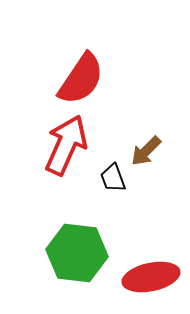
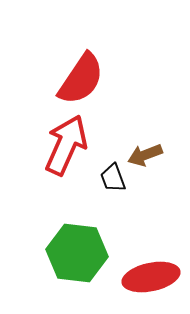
brown arrow: moved 1 px left, 4 px down; rotated 24 degrees clockwise
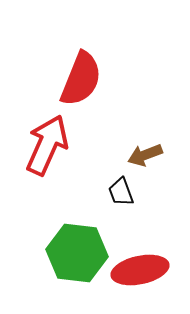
red semicircle: rotated 12 degrees counterclockwise
red arrow: moved 19 px left
black trapezoid: moved 8 px right, 14 px down
red ellipse: moved 11 px left, 7 px up
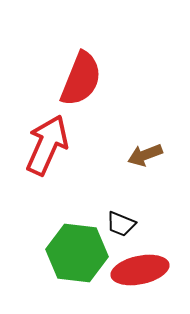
black trapezoid: moved 32 px down; rotated 48 degrees counterclockwise
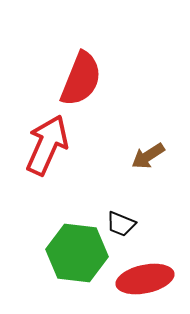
brown arrow: moved 3 px right, 1 px down; rotated 12 degrees counterclockwise
red ellipse: moved 5 px right, 9 px down
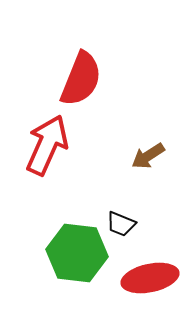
red ellipse: moved 5 px right, 1 px up
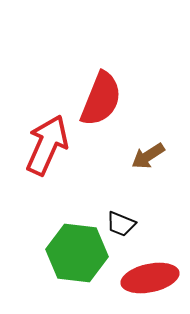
red semicircle: moved 20 px right, 20 px down
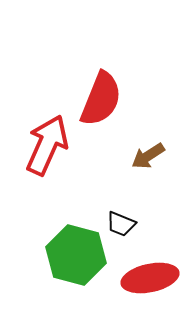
green hexagon: moved 1 px left, 2 px down; rotated 8 degrees clockwise
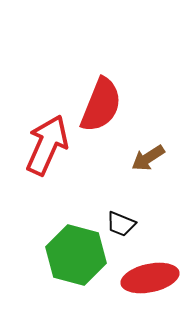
red semicircle: moved 6 px down
brown arrow: moved 2 px down
